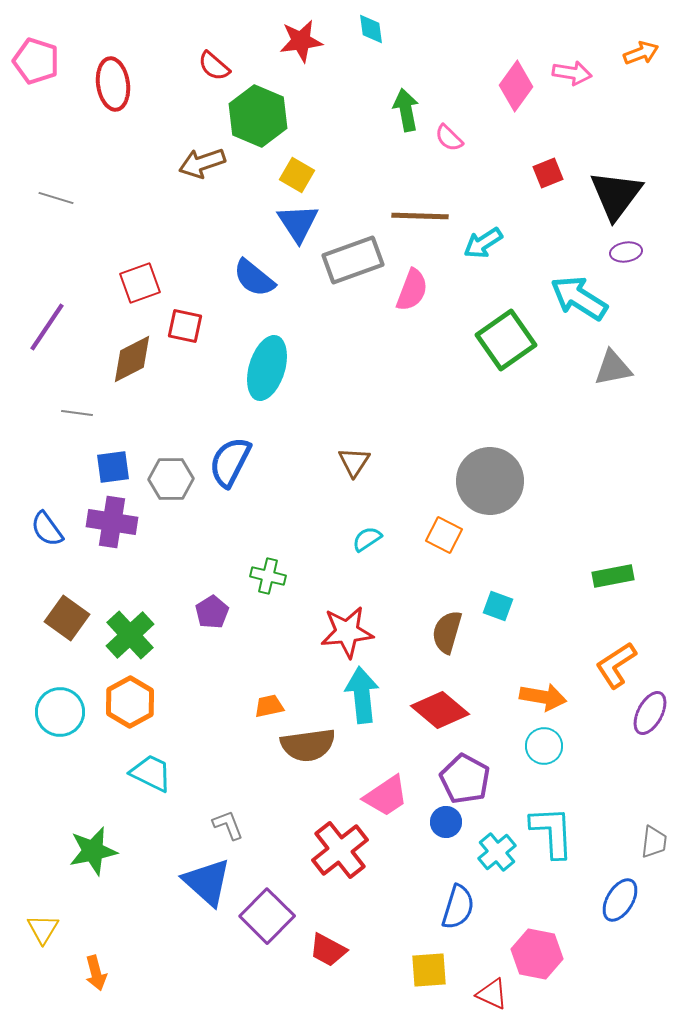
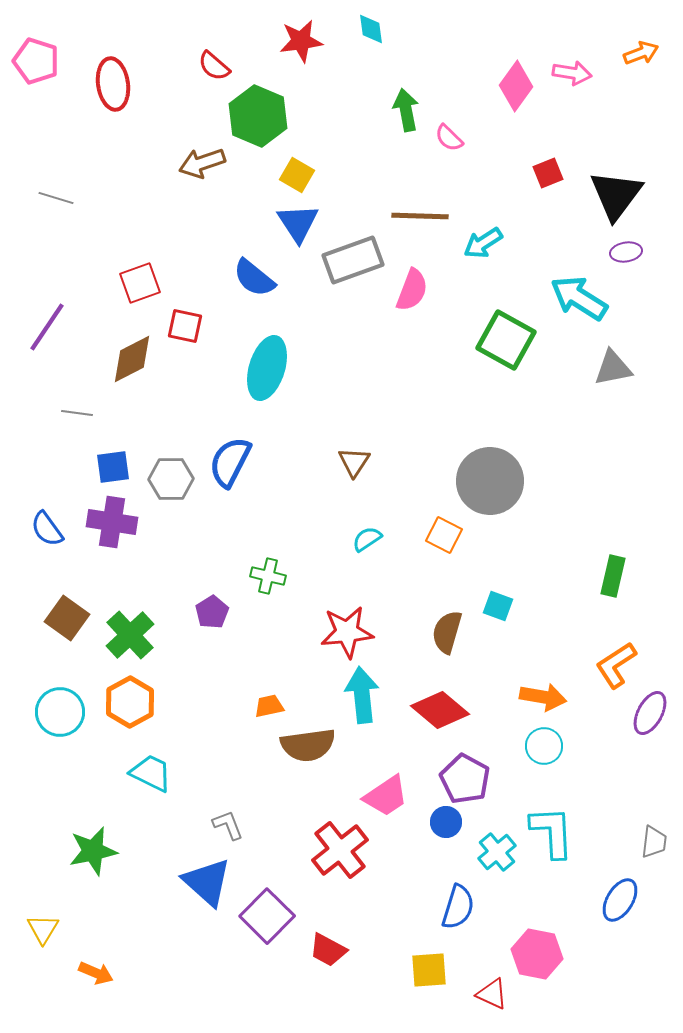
green square at (506, 340): rotated 26 degrees counterclockwise
green rectangle at (613, 576): rotated 66 degrees counterclockwise
orange arrow at (96, 973): rotated 52 degrees counterclockwise
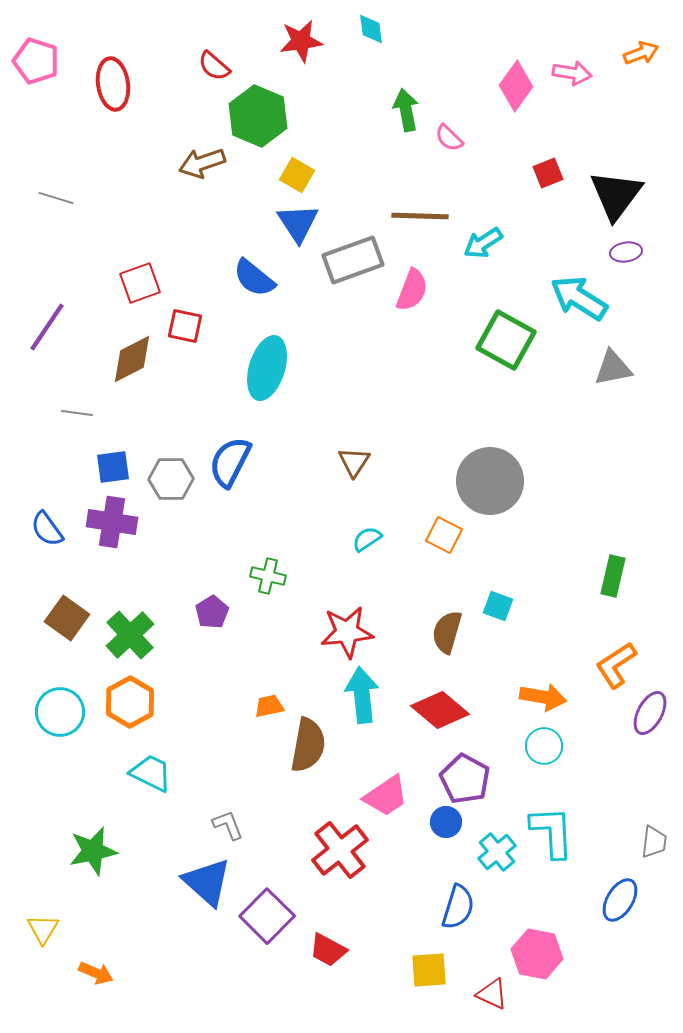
brown semicircle at (308, 745): rotated 72 degrees counterclockwise
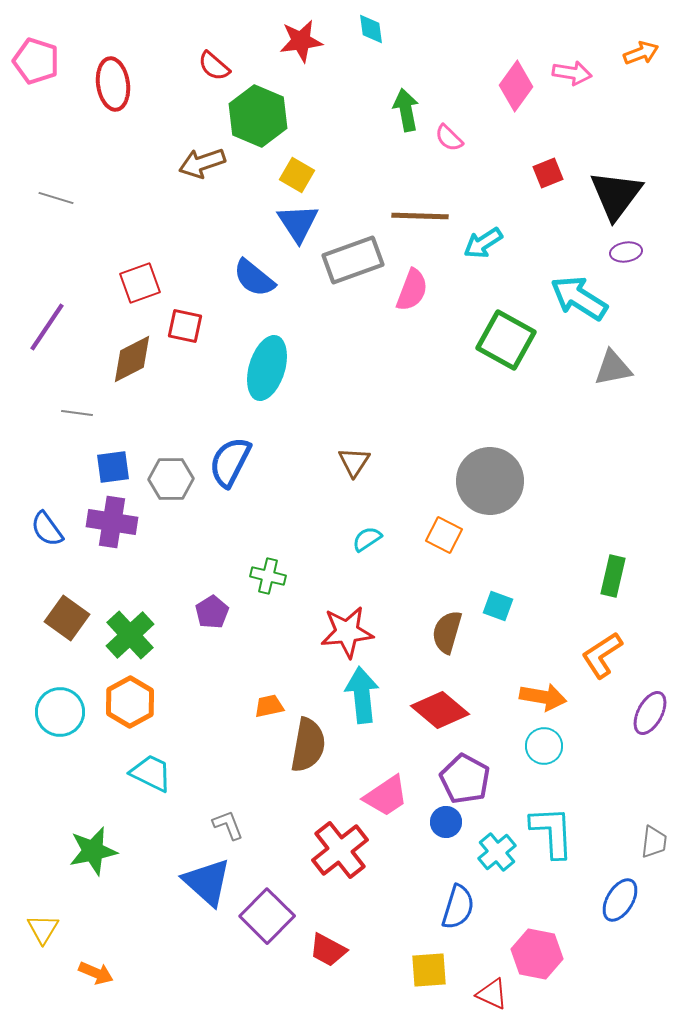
orange L-shape at (616, 665): moved 14 px left, 10 px up
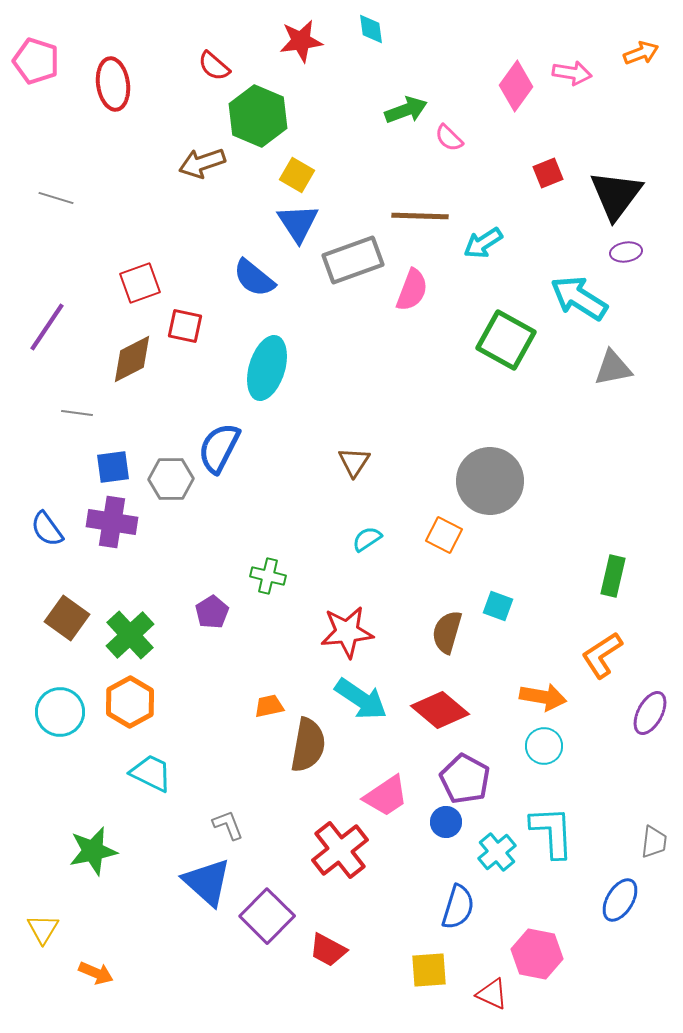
green arrow at (406, 110): rotated 81 degrees clockwise
blue semicircle at (230, 462): moved 11 px left, 14 px up
cyan arrow at (362, 695): moved 1 px left, 4 px down; rotated 130 degrees clockwise
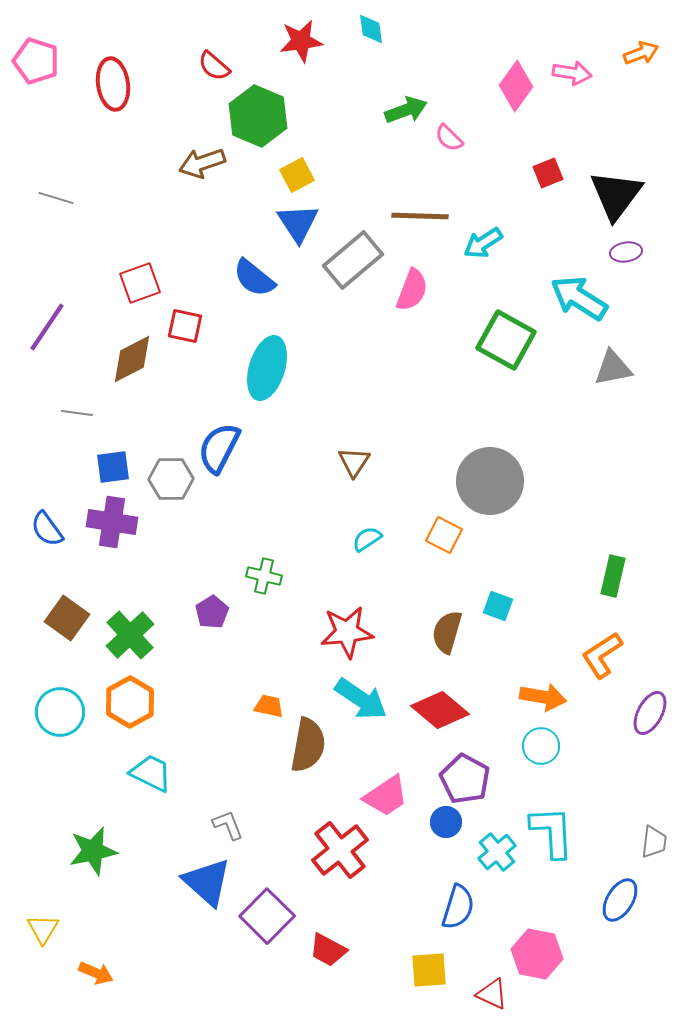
yellow square at (297, 175): rotated 32 degrees clockwise
gray rectangle at (353, 260): rotated 20 degrees counterclockwise
green cross at (268, 576): moved 4 px left
orange trapezoid at (269, 706): rotated 24 degrees clockwise
cyan circle at (544, 746): moved 3 px left
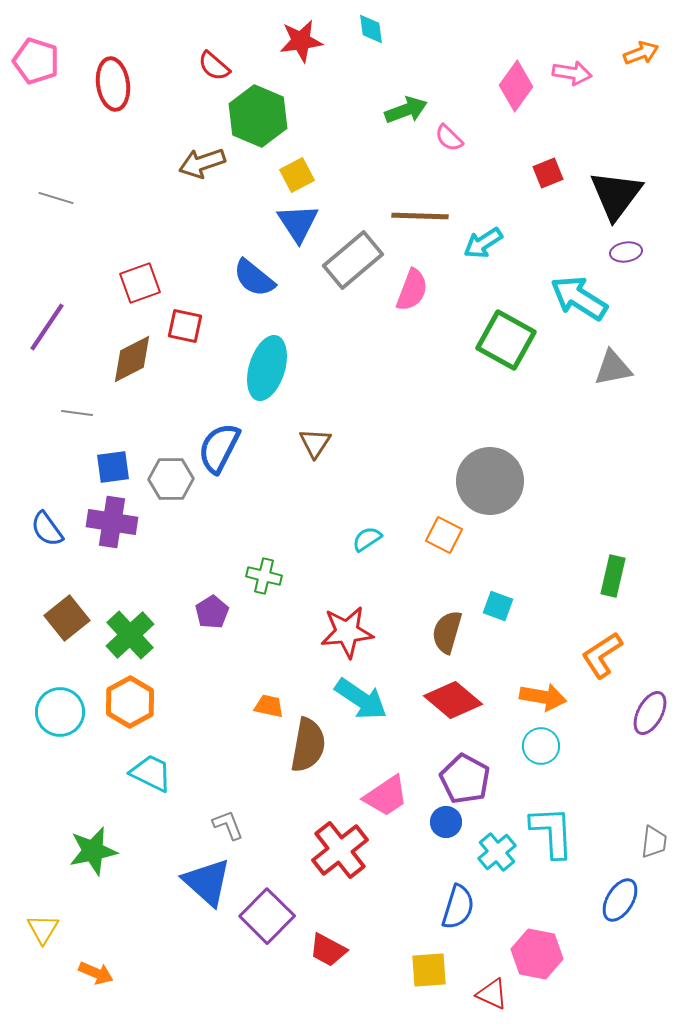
brown triangle at (354, 462): moved 39 px left, 19 px up
brown square at (67, 618): rotated 15 degrees clockwise
red diamond at (440, 710): moved 13 px right, 10 px up
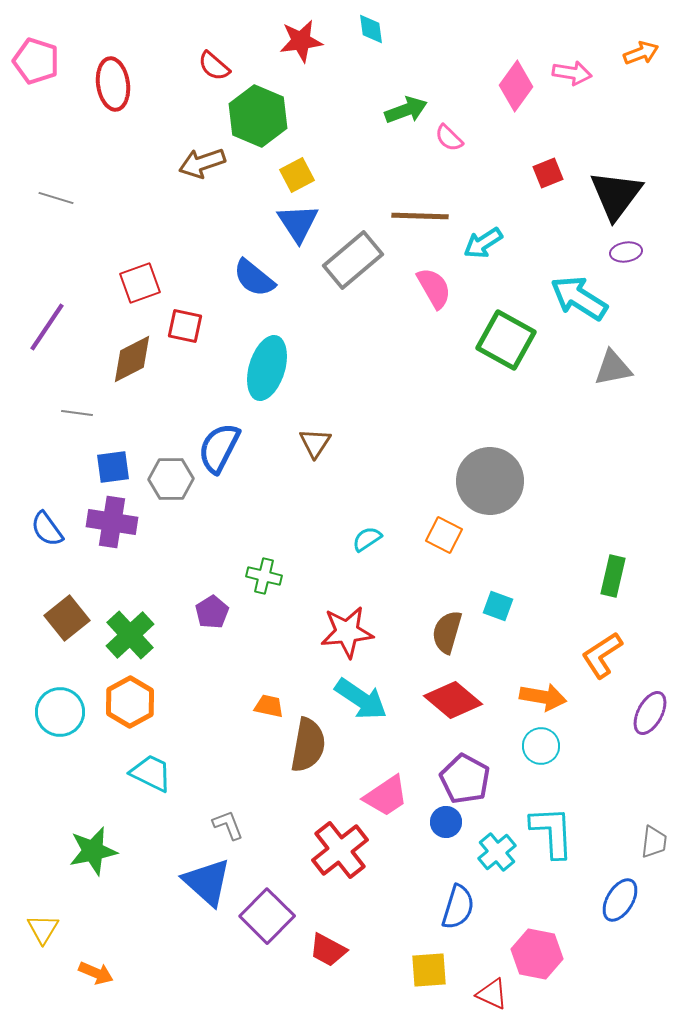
pink semicircle at (412, 290): moved 22 px right, 2 px up; rotated 51 degrees counterclockwise
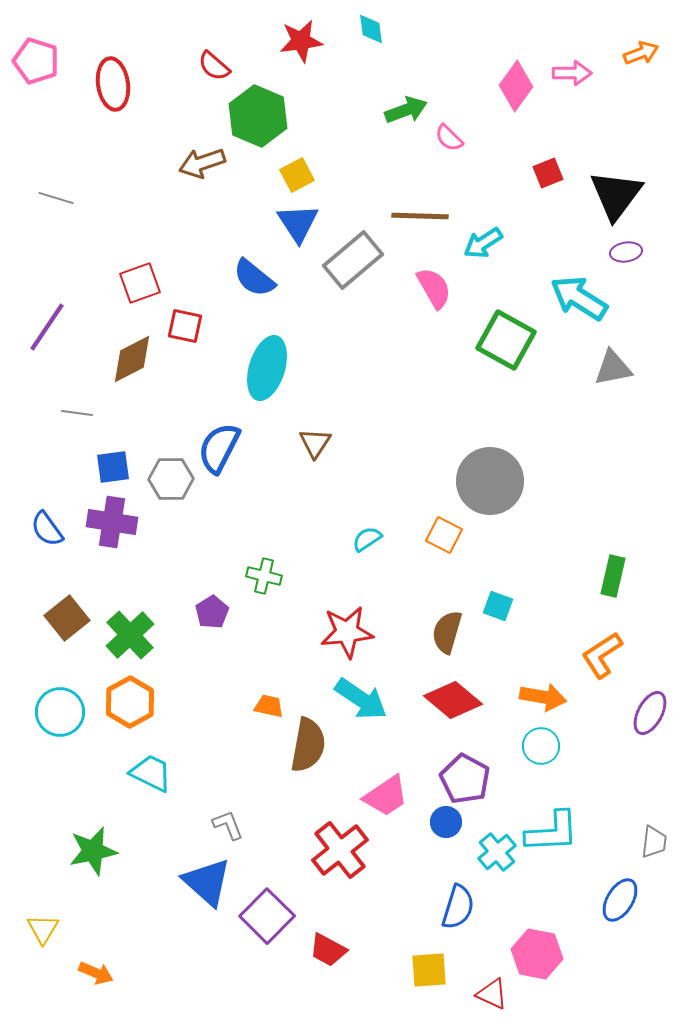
pink arrow at (572, 73): rotated 9 degrees counterclockwise
cyan L-shape at (552, 832): rotated 90 degrees clockwise
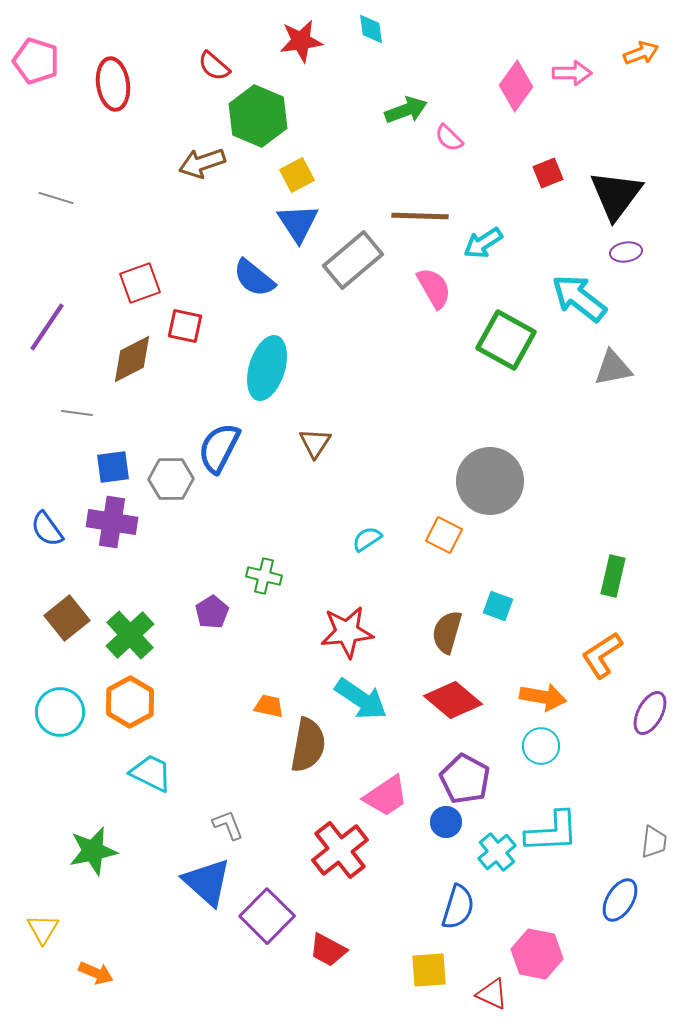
cyan arrow at (579, 298): rotated 6 degrees clockwise
